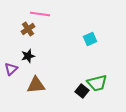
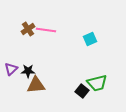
pink line: moved 6 px right, 16 px down
black star: moved 15 px down; rotated 16 degrees clockwise
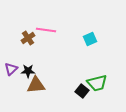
brown cross: moved 9 px down
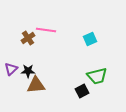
green trapezoid: moved 7 px up
black square: rotated 24 degrees clockwise
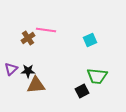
cyan square: moved 1 px down
green trapezoid: rotated 20 degrees clockwise
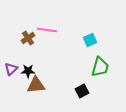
pink line: moved 1 px right
green trapezoid: moved 3 px right, 9 px up; rotated 80 degrees counterclockwise
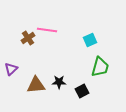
black star: moved 31 px right, 11 px down
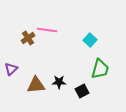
cyan square: rotated 24 degrees counterclockwise
green trapezoid: moved 2 px down
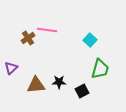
purple triangle: moved 1 px up
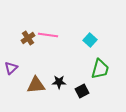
pink line: moved 1 px right, 5 px down
